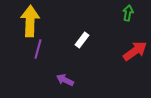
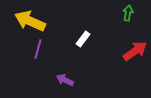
yellow arrow: rotated 68 degrees counterclockwise
white rectangle: moved 1 px right, 1 px up
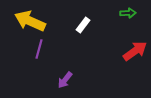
green arrow: rotated 77 degrees clockwise
white rectangle: moved 14 px up
purple line: moved 1 px right
purple arrow: rotated 78 degrees counterclockwise
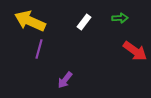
green arrow: moved 8 px left, 5 px down
white rectangle: moved 1 px right, 3 px up
red arrow: rotated 70 degrees clockwise
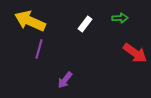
white rectangle: moved 1 px right, 2 px down
red arrow: moved 2 px down
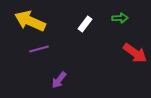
purple line: rotated 60 degrees clockwise
purple arrow: moved 6 px left
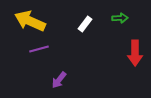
red arrow: rotated 55 degrees clockwise
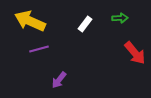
red arrow: rotated 40 degrees counterclockwise
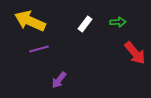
green arrow: moved 2 px left, 4 px down
